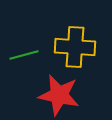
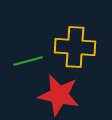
green line: moved 4 px right, 6 px down
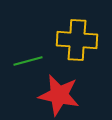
yellow cross: moved 2 px right, 7 px up
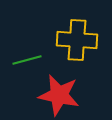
green line: moved 1 px left, 1 px up
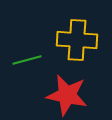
red star: moved 8 px right
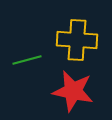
red star: moved 6 px right, 4 px up
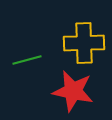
yellow cross: moved 7 px right, 3 px down; rotated 6 degrees counterclockwise
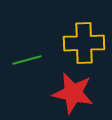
red star: moved 2 px down
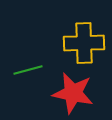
green line: moved 1 px right, 10 px down
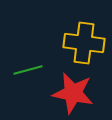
yellow cross: rotated 9 degrees clockwise
